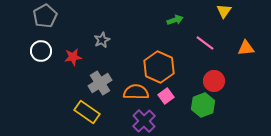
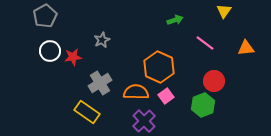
white circle: moved 9 px right
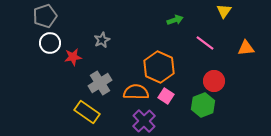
gray pentagon: rotated 10 degrees clockwise
white circle: moved 8 px up
pink square: rotated 21 degrees counterclockwise
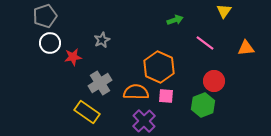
pink square: rotated 28 degrees counterclockwise
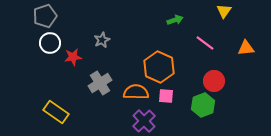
yellow rectangle: moved 31 px left
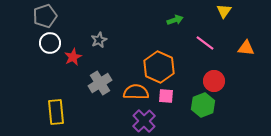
gray star: moved 3 px left
orange triangle: rotated 12 degrees clockwise
red star: rotated 18 degrees counterclockwise
yellow rectangle: rotated 50 degrees clockwise
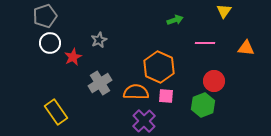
pink line: rotated 36 degrees counterclockwise
yellow rectangle: rotated 30 degrees counterclockwise
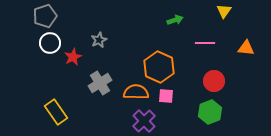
green hexagon: moved 7 px right, 7 px down
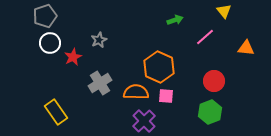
yellow triangle: rotated 14 degrees counterclockwise
pink line: moved 6 px up; rotated 42 degrees counterclockwise
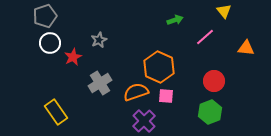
orange semicircle: rotated 20 degrees counterclockwise
